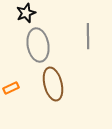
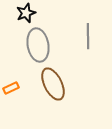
brown ellipse: rotated 12 degrees counterclockwise
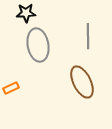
black star: rotated 18 degrees clockwise
brown ellipse: moved 29 px right, 2 px up
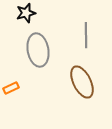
black star: rotated 12 degrees counterclockwise
gray line: moved 2 px left, 1 px up
gray ellipse: moved 5 px down
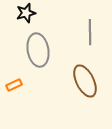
gray line: moved 4 px right, 3 px up
brown ellipse: moved 3 px right, 1 px up
orange rectangle: moved 3 px right, 3 px up
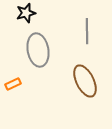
gray line: moved 3 px left, 1 px up
orange rectangle: moved 1 px left, 1 px up
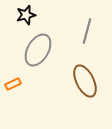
black star: moved 2 px down
gray line: rotated 15 degrees clockwise
gray ellipse: rotated 40 degrees clockwise
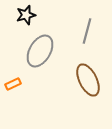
gray ellipse: moved 2 px right, 1 px down
brown ellipse: moved 3 px right, 1 px up
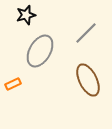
gray line: moved 1 px left, 2 px down; rotated 30 degrees clockwise
